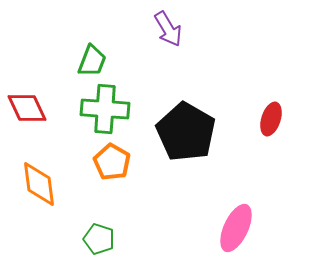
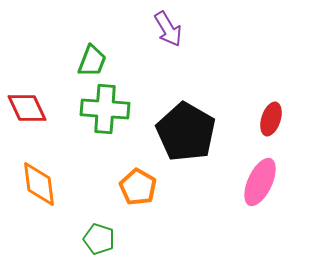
orange pentagon: moved 26 px right, 25 px down
pink ellipse: moved 24 px right, 46 px up
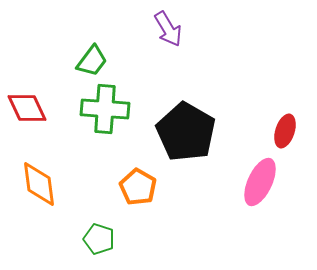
green trapezoid: rotated 16 degrees clockwise
red ellipse: moved 14 px right, 12 px down
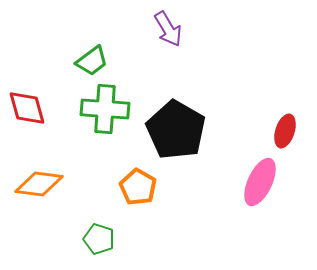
green trapezoid: rotated 16 degrees clockwise
red diamond: rotated 9 degrees clockwise
black pentagon: moved 10 px left, 2 px up
orange diamond: rotated 75 degrees counterclockwise
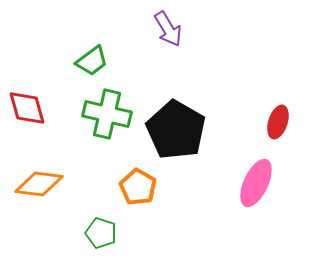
green cross: moved 2 px right, 5 px down; rotated 9 degrees clockwise
red ellipse: moved 7 px left, 9 px up
pink ellipse: moved 4 px left, 1 px down
green pentagon: moved 2 px right, 6 px up
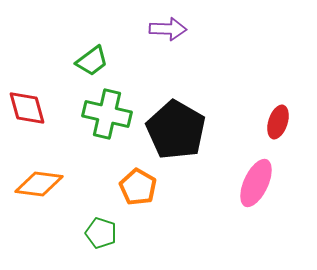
purple arrow: rotated 57 degrees counterclockwise
